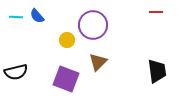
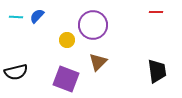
blue semicircle: rotated 84 degrees clockwise
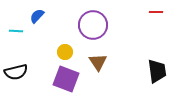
cyan line: moved 14 px down
yellow circle: moved 2 px left, 12 px down
brown triangle: rotated 18 degrees counterclockwise
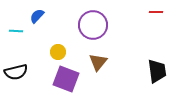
yellow circle: moved 7 px left
brown triangle: rotated 12 degrees clockwise
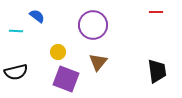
blue semicircle: rotated 84 degrees clockwise
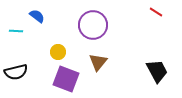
red line: rotated 32 degrees clockwise
black trapezoid: rotated 20 degrees counterclockwise
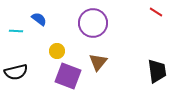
blue semicircle: moved 2 px right, 3 px down
purple circle: moved 2 px up
yellow circle: moved 1 px left, 1 px up
black trapezoid: rotated 20 degrees clockwise
purple square: moved 2 px right, 3 px up
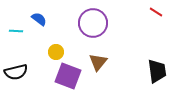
yellow circle: moved 1 px left, 1 px down
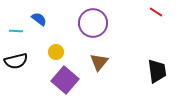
brown triangle: moved 1 px right
black semicircle: moved 11 px up
purple square: moved 3 px left, 4 px down; rotated 20 degrees clockwise
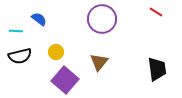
purple circle: moved 9 px right, 4 px up
black semicircle: moved 4 px right, 5 px up
black trapezoid: moved 2 px up
